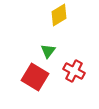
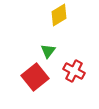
red square: rotated 20 degrees clockwise
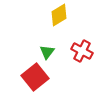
green triangle: moved 1 px left, 1 px down
red cross: moved 8 px right, 20 px up
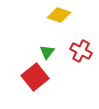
yellow diamond: rotated 50 degrees clockwise
red cross: moved 1 px left
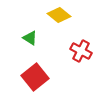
yellow diamond: rotated 20 degrees clockwise
green triangle: moved 17 px left, 14 px up; rotated 35 degrees counterclockwise
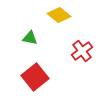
green triangle: rotated 21 degrees counterclockwise
red cross: moved 1 px right; rotated 25 degrees clockwise
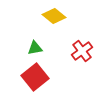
yellow diamond: moved 5 px left, 1 px down
green triangle: moved 5 px right, 10 px down; rotated 21 degrees counterclockwise
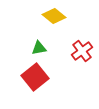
green triangle: moved 4 px right
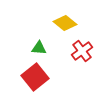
yellow diamond: moved 11 px right, 7 px down
green triangle: rotated 14 degrees clockwise
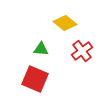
green triangle: moved 2 px right, 1 px down
red square: moved 2 px down; rotated 28 degrees counterclockwise
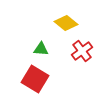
yellow diamond: moved 1 px right
red square: rotated 8 degrees clockwise
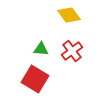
yellow diamond: moved 3 px right, 8 px up; rotated 15 degrees clockwise
red cross: moved 10 px left
